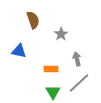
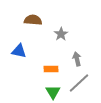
brown semicircle: rotated 66 degrees counterclockwise
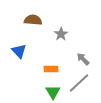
blue triangle: rotated 35 degrees clockwise
gray arrow: moved 6 px right; rotated 32 degrees counterclockwise
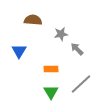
gray star: rotated 24 degrees clockwise
blue triangle: rotated 14 degrees clockwise
gray arrow: moved 6 px left, 10 px up
gray line: moved 2 px right, 1 px down
green triangle: moved 2 px left
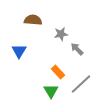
orange rectangle: moved 7 px right, 3 px down; rotated 48 degrees clockwise
green triangle: moved 1 px up
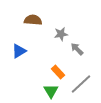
blue triangle: rotated 28 degrees clockwise
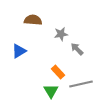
gray line: rotated 30 degrees clockwise
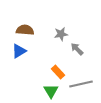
brown semicircle: moved 8 px left, 10 px down
